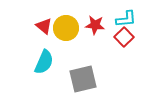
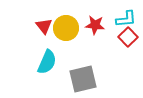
red triangle: rotated 12 degrees clockwise
red square: moved 4 px right
cyan semicircle: moved 3 px right
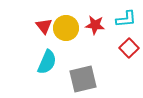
red square: moved 1 px right, 11 px down
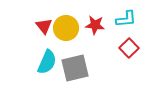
gray square: moved 8 px left, 11 px up
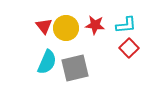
cyan L-shape: moved 6 px down
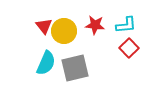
yellow circle: moved 2 px left, 3 px down
cyan semicircle: moved 1 px left, 1 px down
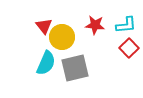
yellow circle: moved 2 px left, 6 px down
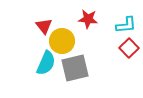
red star: moved 7 px left, 6 px up
yellow circle: moved 4 px down
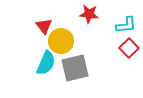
red star: moved 1 px right, 5 px up
yellow circle: moved 1 px left
